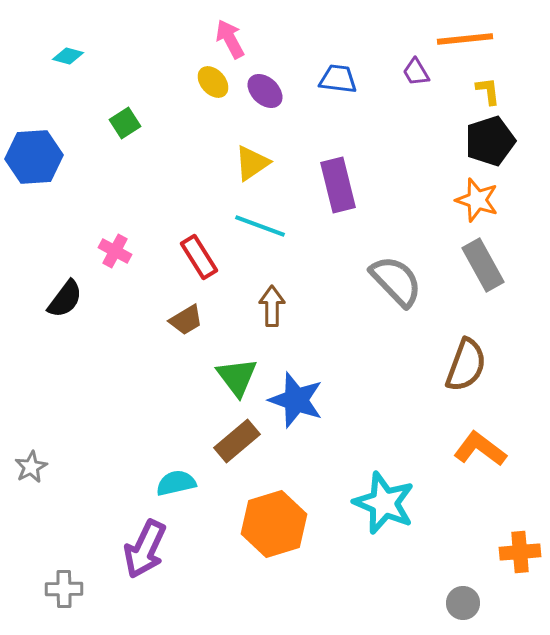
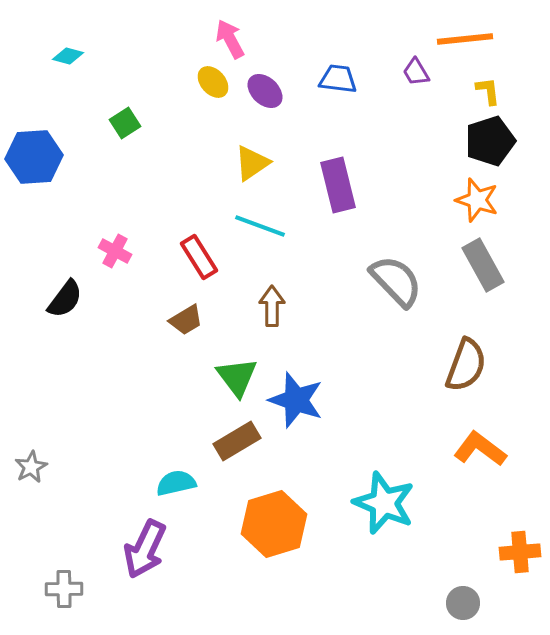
brown rectangle: rotated 9 degrees clockwise
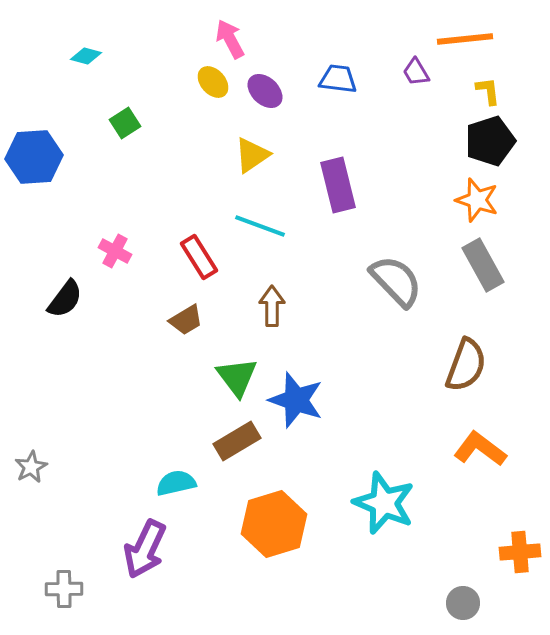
cyan diamond: moved 18 px right
yellow triangle: moved 8 px up
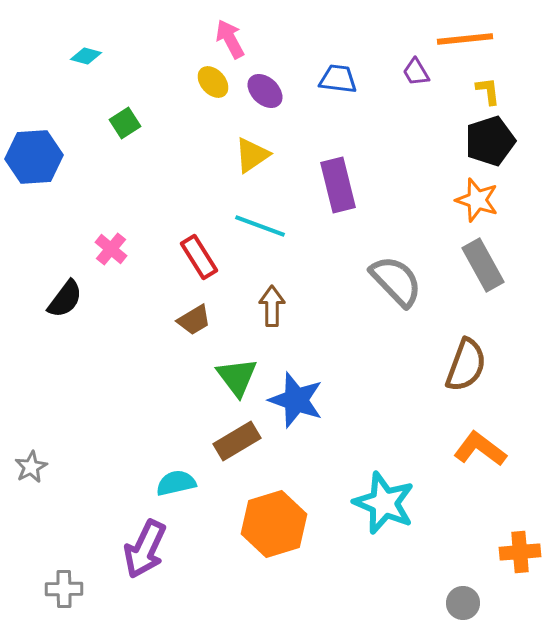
pink cross: moved 4 px left, 2 px up; rotated 12 degrees clockwise
brown trapezoid: moved 8 px right
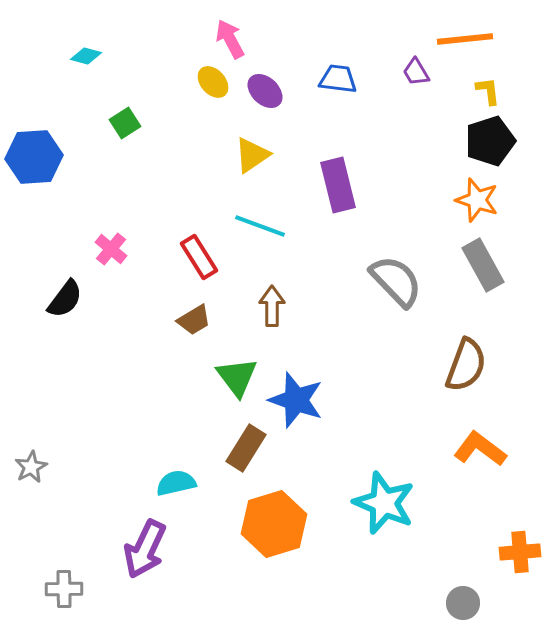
brown rectangle: moved 9 px right, 7 px down; rotated 27 degrees counterclockwise
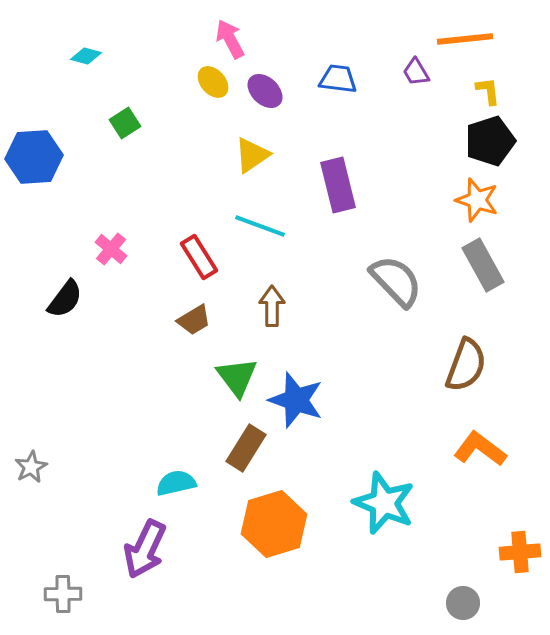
gray cross: moved 1 px left, 5 px down
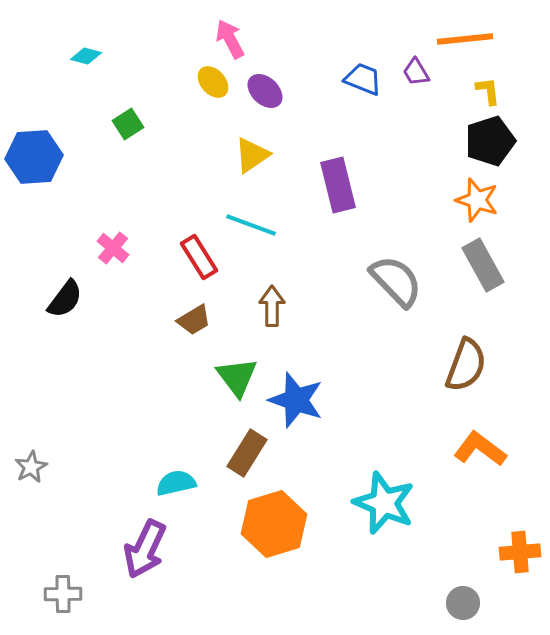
blue trapezoid: moved 25 px right; rotated 15 degrees clockwise
green square: moved 3 px right, 1 px down
cyan line: moved 9 px left, 1 px up
pink cross: moved 2 px right, 1 px up
brown rectangle: moved 1 px right, 5 px down
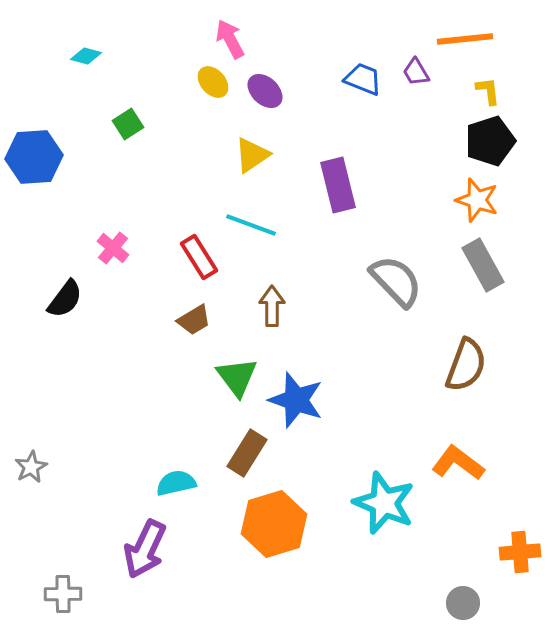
orange L-shape: moved 22 px left, 14 px down
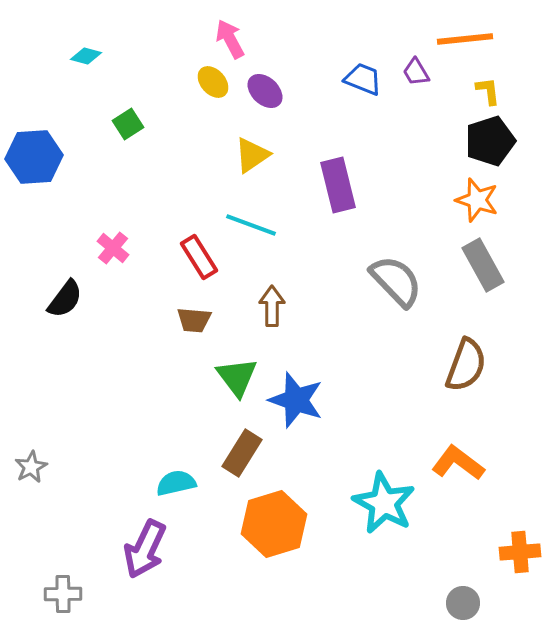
brown trapezoid: rotated 36 degrees clockwise
brown rectangle: moved 5 px left
cyan star: rotated 6 degrees clockwise
